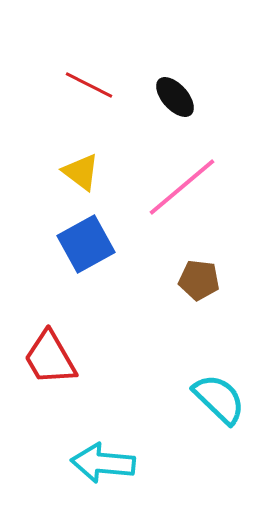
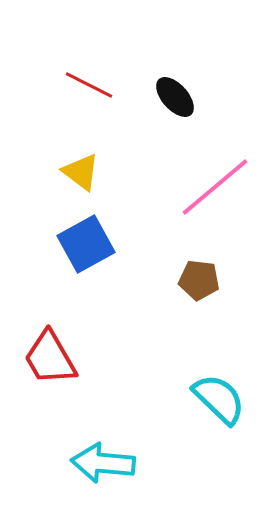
pink line: moved 33 px right
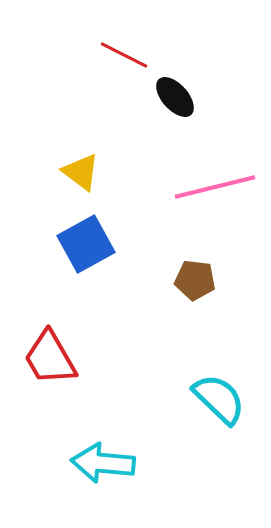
red line: moved 35 px right, 30 px up
pink line: rotated 26 degrees clockwise
brown pentagon: moved 4 px left
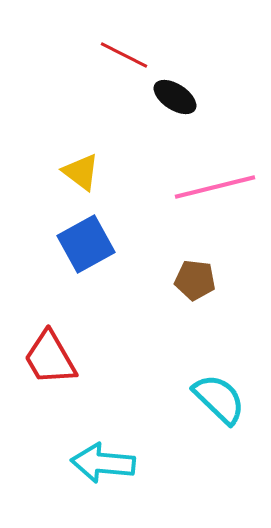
black ellipse: rotated 15 degrees counterclockwise
